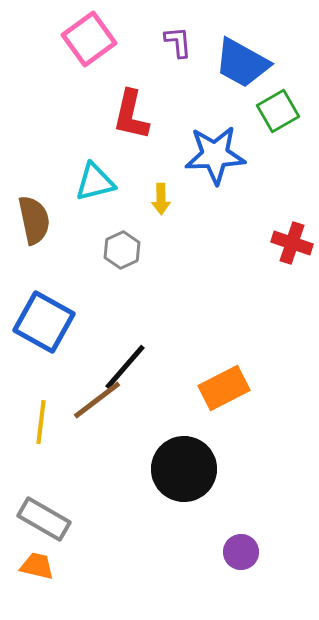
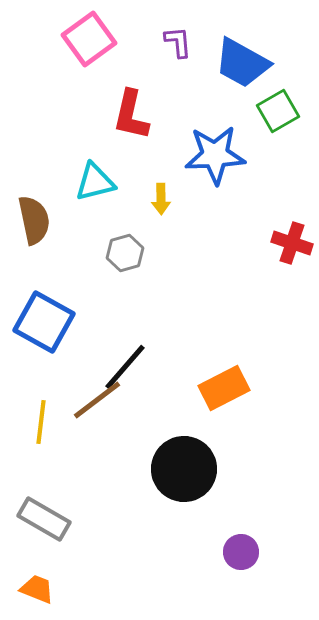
gray hexagon: moved 3 px right, 3 px down; rotated 9 degrees clockwise
orange trapezoid: moved 23 px down; rotated 9 degrees clockwise
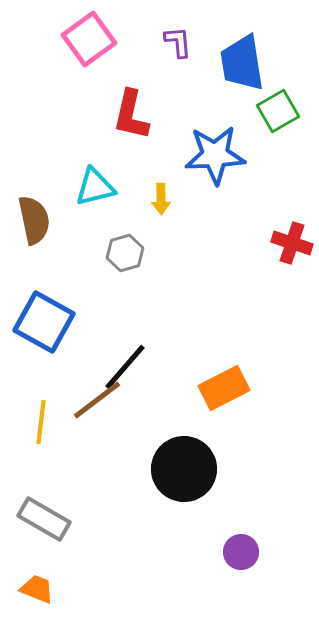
blue trapezoid: rotated 52 degrees clockwise
cyan triangle: moved 5 px down
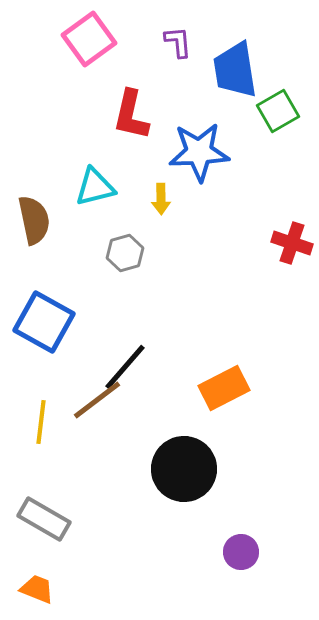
blue trapezoid: moved 7 px left, 7 px down
blue star: moved 16 px left, 3 px up
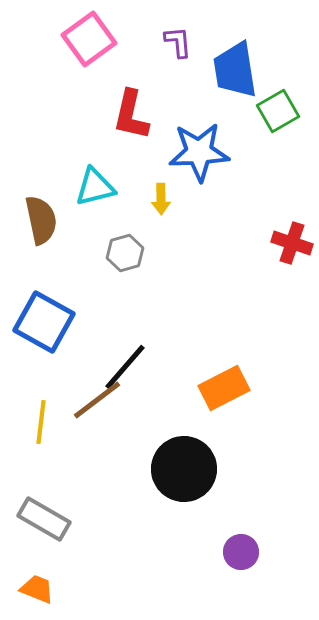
brown semicircle: moved 7 px right
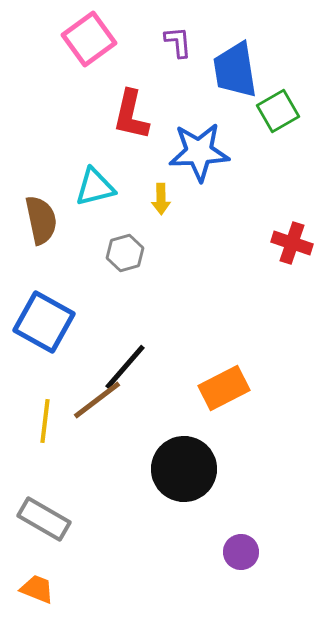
yellow line: moved 4 px right, 1 px up
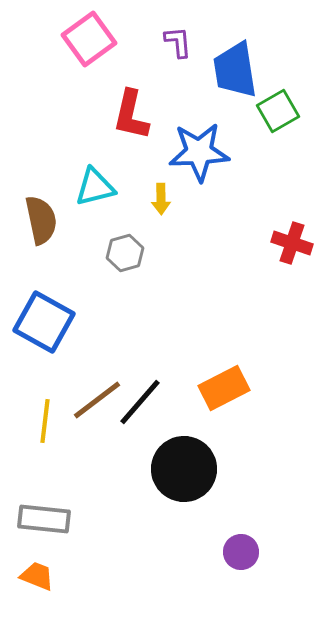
black line: moved 15 px right, 35 px down
gray rectangle: rotated 24 degrees counterclockwise
orange trapezoid: moved 13 px up
